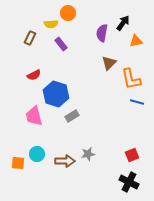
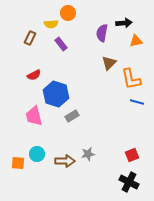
black arrow: moved 1 px right; rotated 49 degrees clockwise
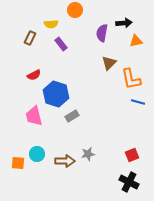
orange circle: moved 7 px right, 3 px up
blue line: moved 1 px right
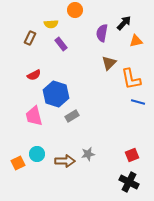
black arrow: rotated 42 degrees counterclockwise
orange square: rotated 32 degrees counterclockwise
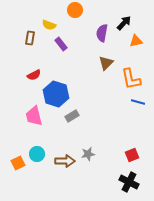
yellow semicircle: moved 2 px left, 1 px down; rotated 24 degrees clockwise
brown rectangle: rotated 16 degrees counterclockwise
brown triangle: moved 3 px left
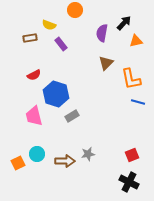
brown rectangle: rotated 72 degrees clockwise
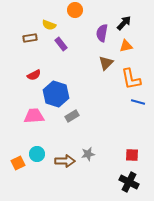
orange triangle: moved 10 px left, 5 px down
pink trapezoid: rotated 100 degrees clockwise
red square: rotated 24 degrees clockwise
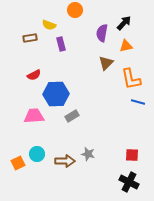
purple rectangle: rotated 24 degrees clockwise
blue hexagon: rotated 20 degrees counterclockwise
gray star: rotated 24 degrees clockwise
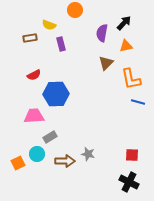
gray rectangle: moved 22 px left, 21 px down
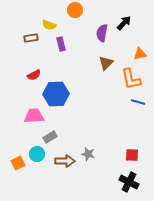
brown rectangle: moved 1 px right
orange triangle: moved 14 px right, 8 px down
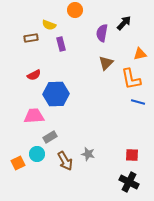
brown arrow: rotated 60 degrees clockwise
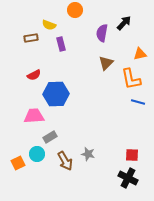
black cross: moved 1 px left, 4 px up
